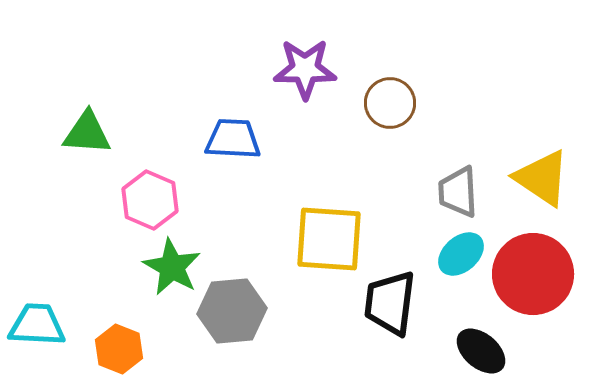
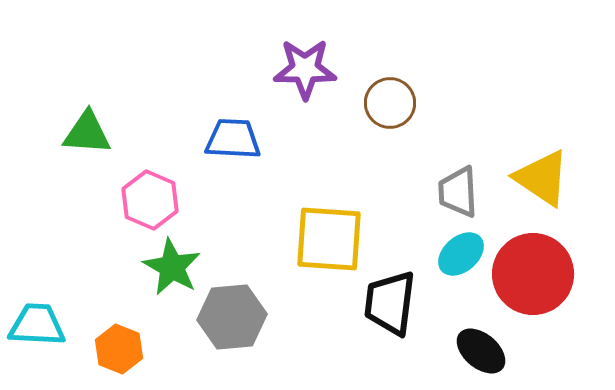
gray hexagon: moved 6 px down
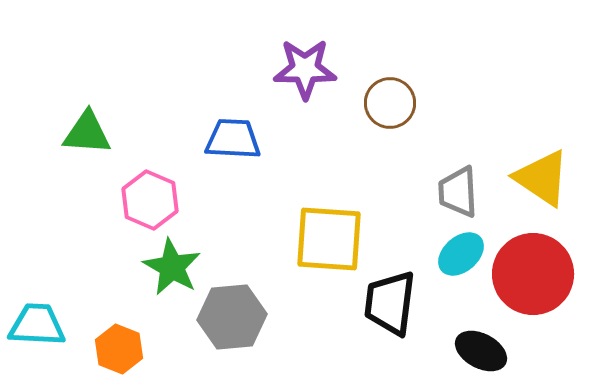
black ellipse: rotated 12 degrees counterclockwise
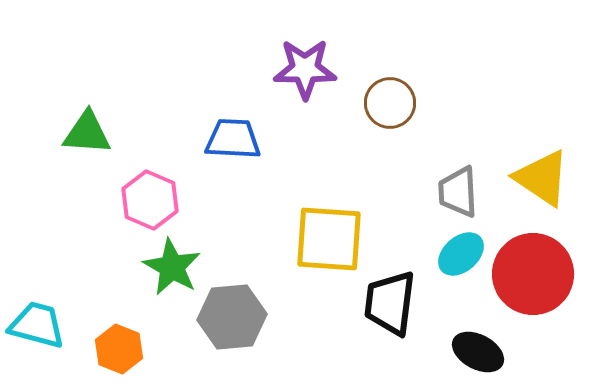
cyan trapezoid: rotated 12 degrees clockwise
black ellipse: moved 3 px left, 1 px down
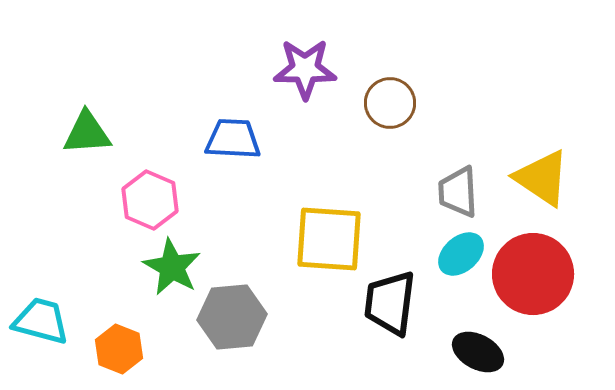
green triangle: rotated 8 degrees counterclockwise
cyan trapezoid: moved 4 px right, 4 px up
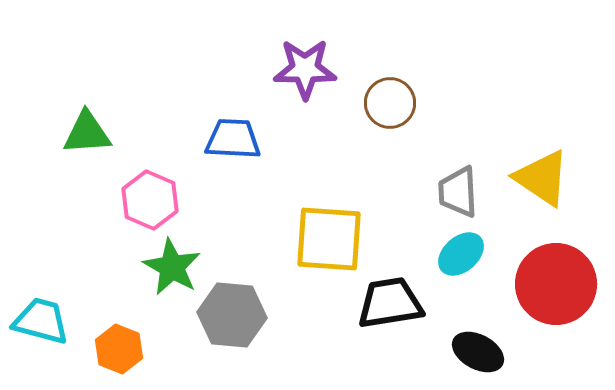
red circle: moved 23 px right, 10 px down
black trapezoid: rotated 74 degrees clockwise
gray hexagon: moved 2 px up; rotated 10 degrees clockwise
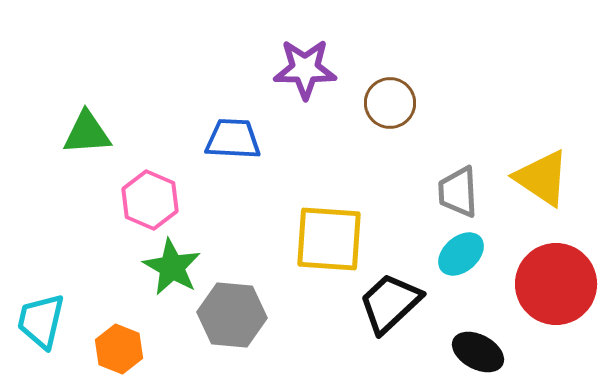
black trapezoid: rotated 34 degrees counterclockwise
cyan trapezoid: rotated 92 degrees counterclockwise
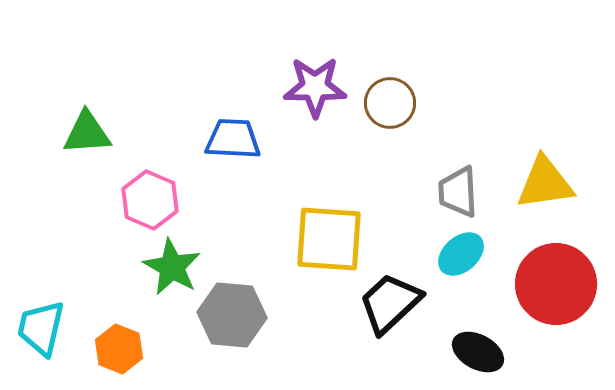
purple star: moved 10 px right, 18 px down
yellow triangle: moved 3 px right, 5 px down; rotated 42 degrees counterclockwise
cyan trapezoid: moved 7 px down
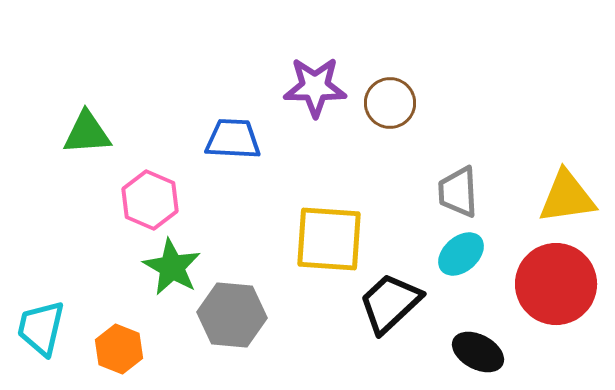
yellow triangle: moved 22 px right, 14 px down
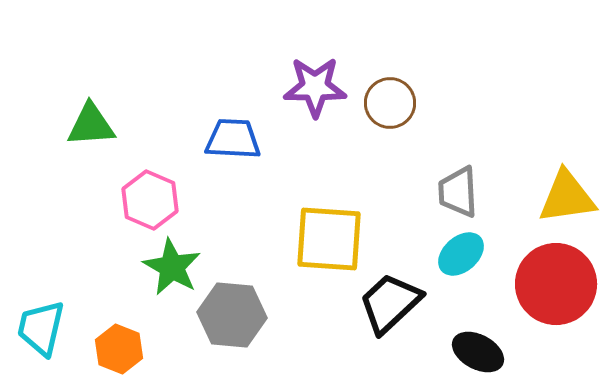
green triangle: moved 4 px right, 8 px up
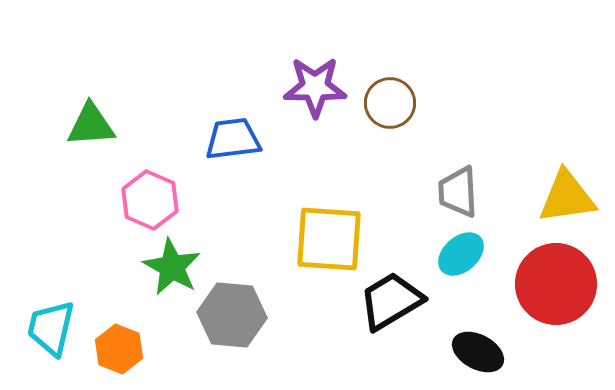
blue trapezoid: rotated 10 degrees counterclockwise
black trapezoid: moved 1 px right, 2 px up; rotated 12 degrees clockwise
cyan trapezoid: moved 10 px right
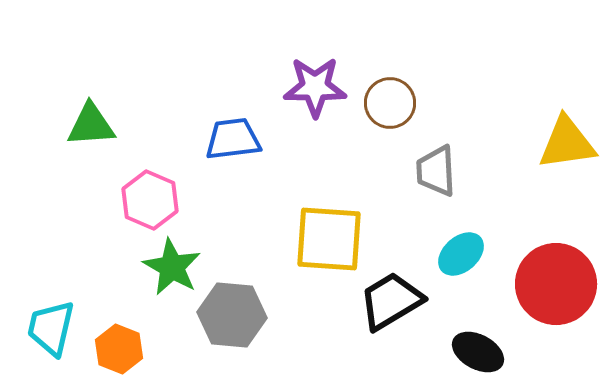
gray trapezoid: moved 22 px left, 21 px up
yellow triangle: moved 54 px up
